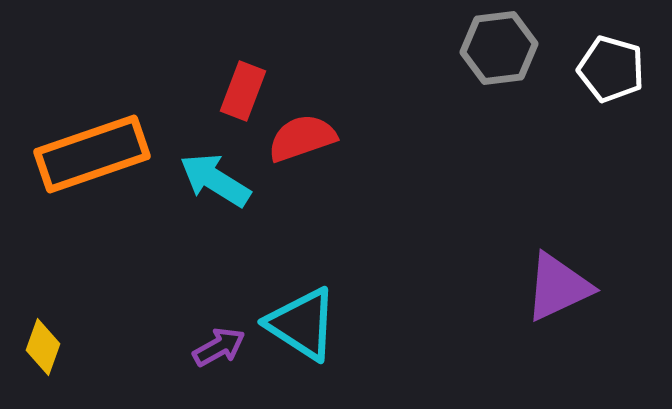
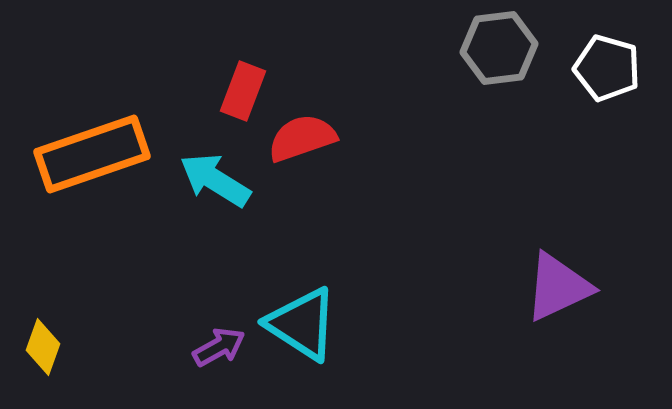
white pentagon: moved 4 px left, 1 px up
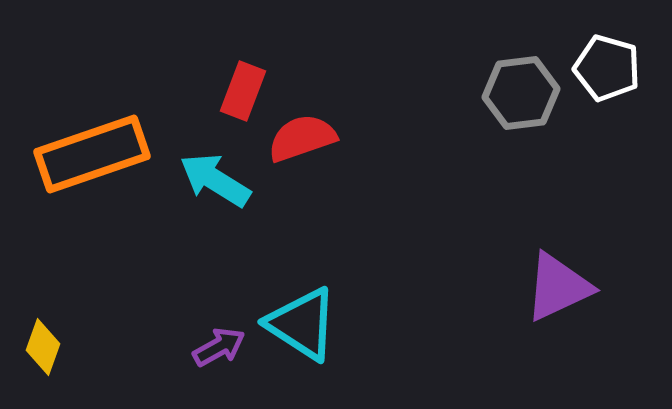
gray hexagon: moved 22 px right, 45 px down
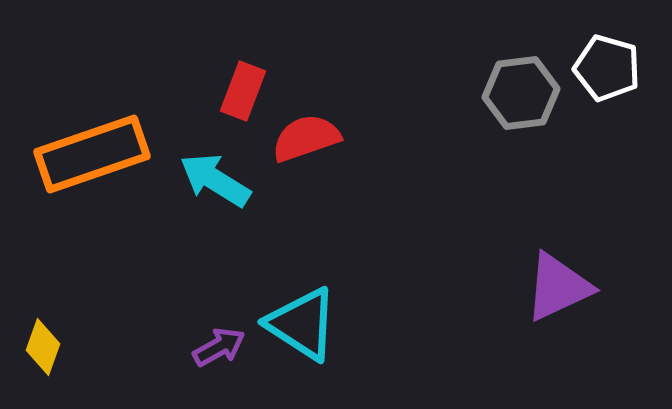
red semicircle: moved 4 px right
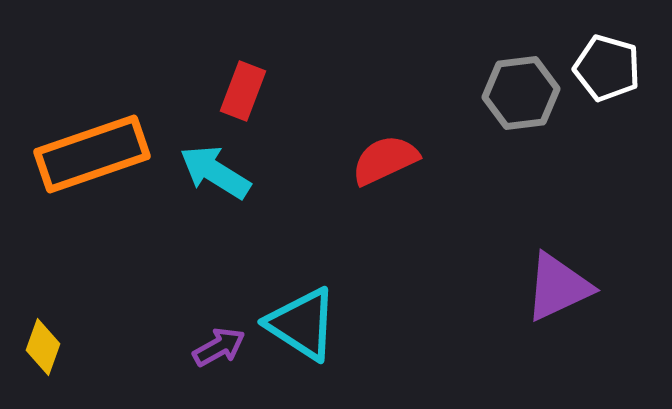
red semicircle: moved 79 px right, 22 px down; rotated 6 degrees counterclockwise
cyan arrow: moved 8 px up
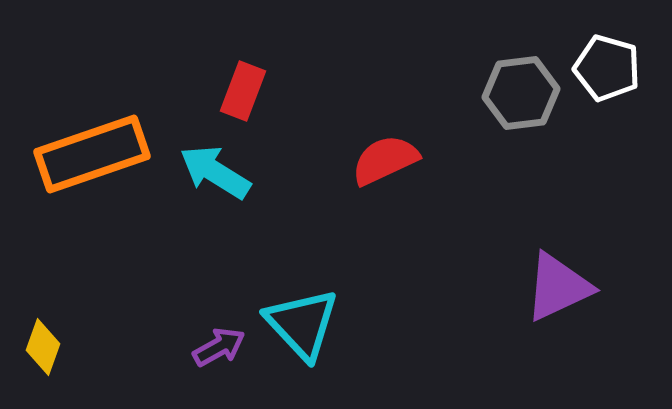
cyan triangle: rotated 14 degrees clockwise
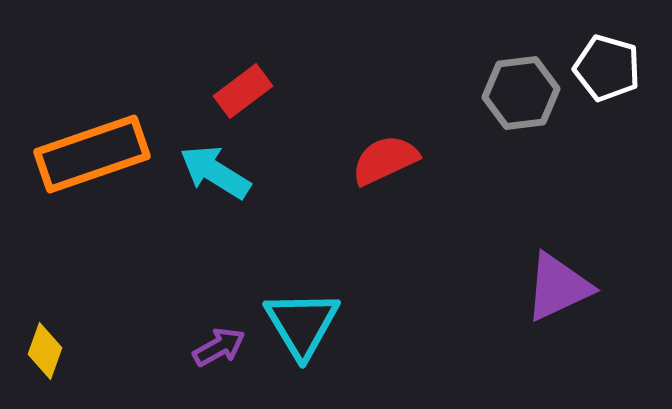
red rectangle: rotated 32 degrees clockwise
cyan triangle: rotated 12 degrees clockwise
yellow diamond: moved 2 px right, 4 px down
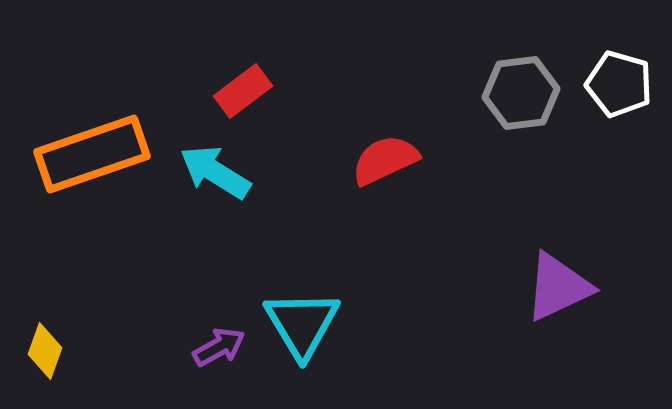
white pentagon: moved 12 px right, 16 px down
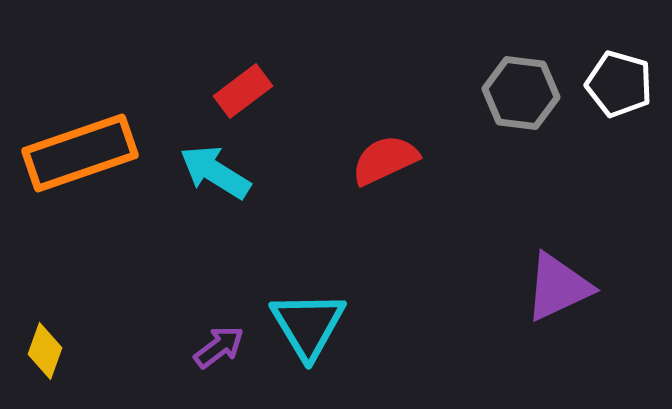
gray hexagon: rotated 14 degrees clockwise
orange rectangle: moved 12 px left, 1 px up
cyan triangle: moved 6 px right, 1 px down
purple arrow: rotated 8 degrees counterclockwise
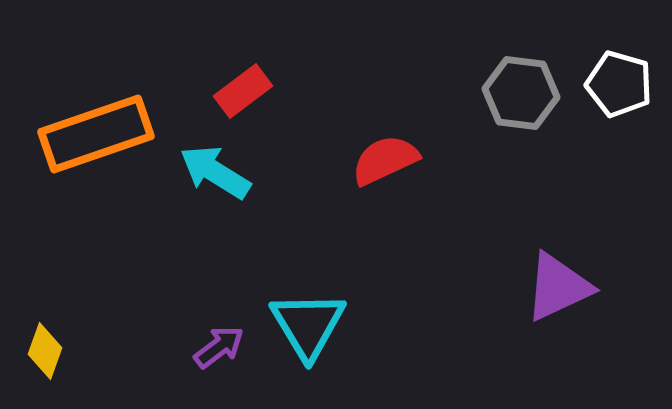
orange rectangle: moved 16 px right, 19 px up
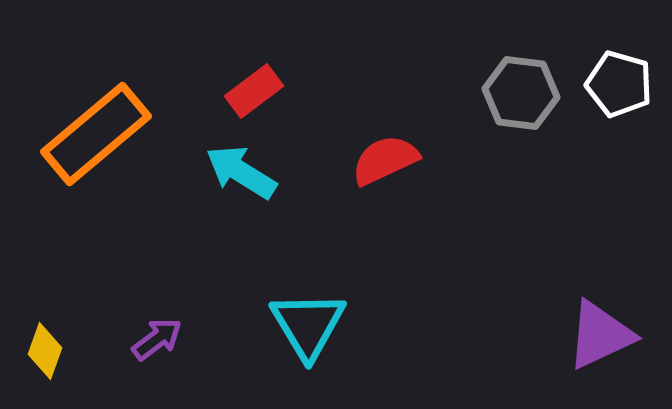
red rectangle: moved 11 px right
orange rectangle: rotated 21 degrees counterclockwise
cyan arrow: moved 26 px right
purple triangle: moved 42 px right, 48 px down
purple arrow: moved 62 px left, 8 px up
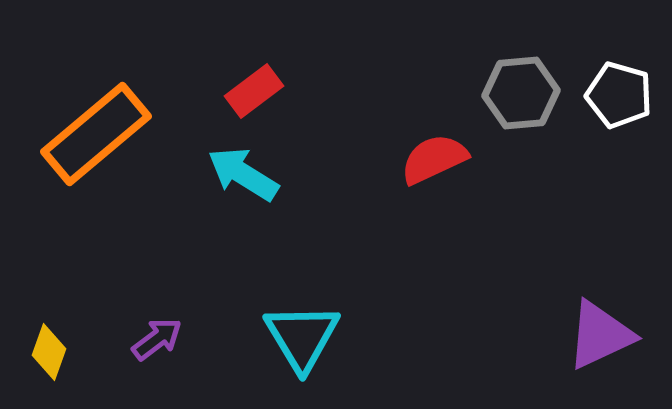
white pentagon: moved 11 px down
gray hexagon: rotated 12 degrees counterclockwise
red semicircle: moved 49 px right, 1 px up
cyan arrow: moved 2 px right, 2 px down
cyan triangle: moved 6 px left, 12 px down
yellow diamond: moved 4 px right, 1 px down
